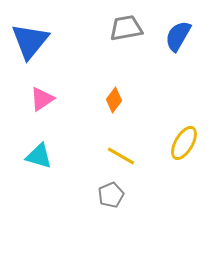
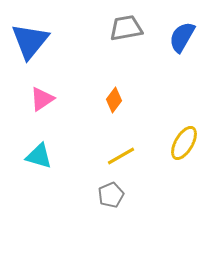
blue semicircle: moved 4 px right, 1 px down
yellow line: rotated 60 degrees counterclockwise
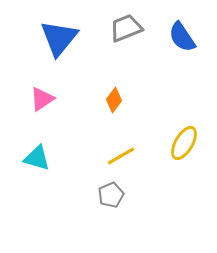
gray trapezoid: rotated 12 degrees counterclockwise
blue semicircle: rotated 64 degrees counterclockwise
blue triangle: moved 29 px right, 3 px up
cyan triangle: moved 2 px left, 2 px down
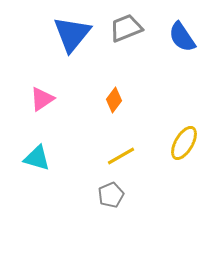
blue triangle: moved 13 px right, 4 px up
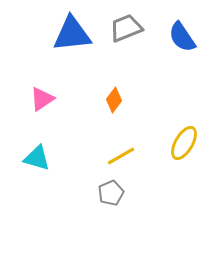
blue triangle: rotated 45 degrees clockwise
gray pentagon: moved 2 px up
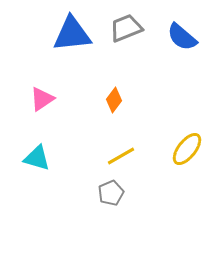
blue semicircle: rotated 16 degrees counterclockwise
yellow ellipse: moved 3 px right, 6 px down; rotated 8 degrees clockwise
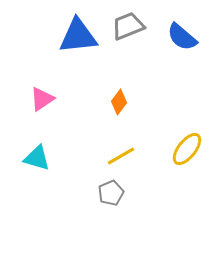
gray trapezoid: moved 2 px right, 2 px up
blue triangle: moved 6 px right, 2 px down
orange diamond: moved 5 px right, 2 px down
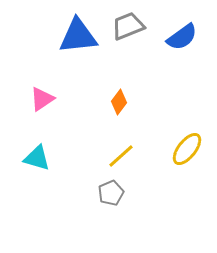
blue semicircle: rotated 76 degrees counterclockwise
yellow line: rotated 12 degrees counterclockwise
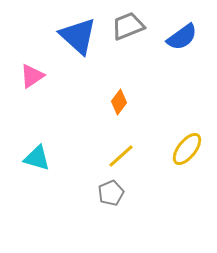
blue triangle: rotated 48 degrees clockwise
pink triangle: moved 10 px left, 23 px up
